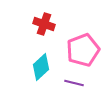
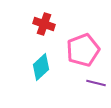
purple line: moved 22 px right
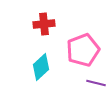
red cross: rotated 25 degrees counterclockwise
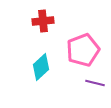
red cross: moved 1 px left, 3 px up
purple line: moved 1 px left
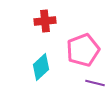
red cross: moved 2 px right
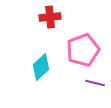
red cross: moved 5 px right, 4 px up
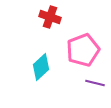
red cross: rotated 25 degrees clockwise
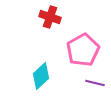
pink pentagon: rotated 8 degrees counterclockwise
cyan diamond: moved 9 px down
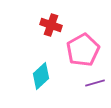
red cross: moved 1 px right, 8 px down
purple line: rotated 30 degrees counterclockwise
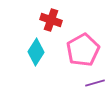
red cross: moved 5 px up
cyan diamond: moved 5 px left, 24 px up; rotated 16 degrees counterclockwise
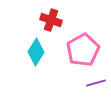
purple line: moved 1 px right
